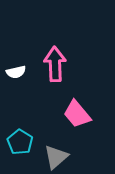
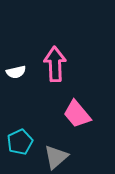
cyan pentagon: rotated 15 degrees clockwise
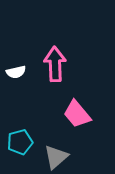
cyan pentagon: rotated 10 degrees clockwise
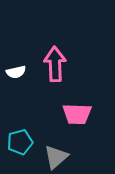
pink trapezoid: rotated 48 degrees counterclockwise
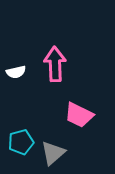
pink trapezoid: moved 2 px right, 1 px down; rotated 24 degrees clockwise
cyan pentagon: moved 1 px right
gray triangle: moved 3 px left, 4 px up
